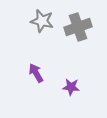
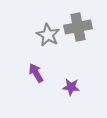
gray star: moved 6 px right, 14 px down; rotated 15 degrees clockwise
gray cross: rotated 8 degrees clockwise
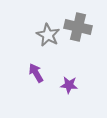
gray cross: rotated 24 degrees clockwise
purple star: moved 2 px left, 2 px up
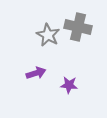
purple arrow: rotated 102 degrees clockwise
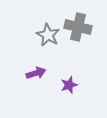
purple star: rotated 24 degrees counterclockwise
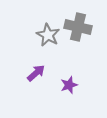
purple arrow: rotated 24 degrees counterclockwise
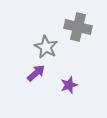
gray star: moved 2 px left, 12 px down
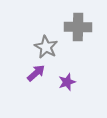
gray cross: rotated 12 degrees counterclockwise
purple star: moved 2 px left, 3 px up
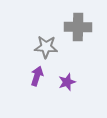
gray star: rotated 25 degrees counterclockwise
purple arrow: moved 1 px right, 3 px down; rotated 30 degrees counterclockwise
